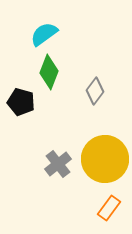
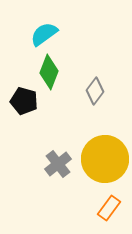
black pentagon: moved 3 px right, 1 px up
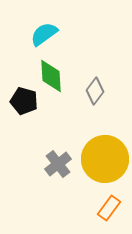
green diamond: moved 2 px right, 4 px down; rotated 24 degrees counterclockwise
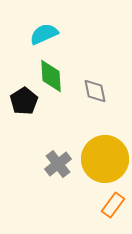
cyan semicircle: rotated 12 degrees clockwise
gray diamond: rotated 48 degrees counterclockwise
black pentagon: rotated 24 degrees clockwise
orange rectangle: moved 4 px right, 3 px up
